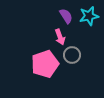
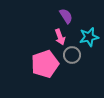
cyan star: moved 21 px down
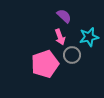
purple semicircle: moved 2 px left; rotated 14 degrees counterclockwise
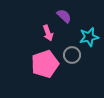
pink arrow: moved 12 px left, 4 px up
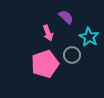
purple semicircle: moved 2 px right, 1 px down
cyan star: rotated 30 degrees counterclockwise
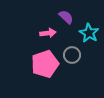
pink arrow: rotated 77 degrees counterclockwise
cyan star: moved 4 px up
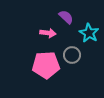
pink arrow: rotated 14 degrees clockwise
pink pentagon: moved 1 px right, 1 px down; rotated 16 degrees clockwise
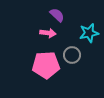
purple semicircle: moved 9 px left, 2 px up
cyan star: rotated 30 degrees clockwise
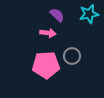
cyan star: moved 19 px up
gray circle: moved 1 px down
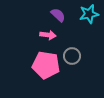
purple semicircle: moved 1 px right
pink arrow: moved 2 px down
pink pentagon: rotated 12 degrees clockwise
